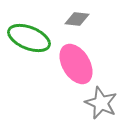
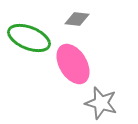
pink ellipse: moved 3 px left
gray star: rotated 8 degrees counterclockwise
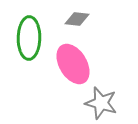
green ellipse: rotated 69 degrees clockwise
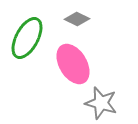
gray diamond: rotated 20 degrees clockwise
green ellipse: moved 2 px left; rotated 27 degrees clockwise
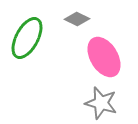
pink ellipse: moved 31 px right, 7 px up
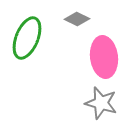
green ellipse: rotated 6 degrees counterclockwise
pink ellipse: rotated 24 degrees clockwise
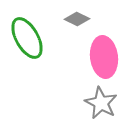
green ellipse: rotated 51 degrees counterclockwise
gray star: rotated 12 degrees clockwise
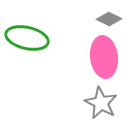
gray diamond: moved 32 px right
green ellipse: rotated 48 degrees counterclockwise
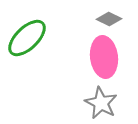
green ellipse: rotated 57 degrees counterclockwise
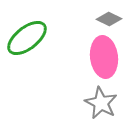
green ellipse: rotated 6 degrees clockwise
